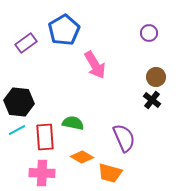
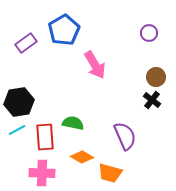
black hexagon: rotated 16 degrees counterclockwise
purple semicircle: moved 1 px right, 2 px up
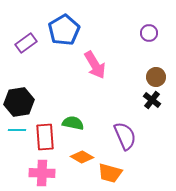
cyan line: rotated 30 degrees clockwise
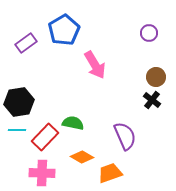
red rectangle: rotated 48 degrees clockwise
orange trapezoid: rotated 145 degrees clockwise
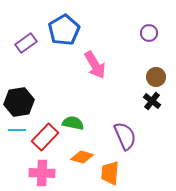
black cross: moved 1 px down
orange diamond: rotated 15 degrees counterclockwise
orange trapezoid: rotated 65 degrees counterclockwise
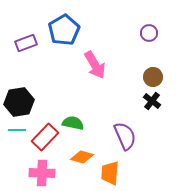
purple rectangle: rotated 15 degrees clockwise
brown circle: moved 3 px left
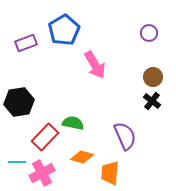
cyan line: moved 32 px down
pink cross: rotated 30 degrees counterclockwise
